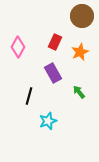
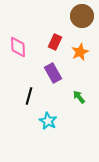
pink diamond: rotated 30 degrees counterclockwise
green arrow: moved 5 px down
cyan star: rotated 24 degrees counterclockwise
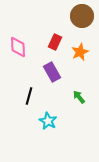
purple rectangle: moved 1 px left, 1 px up
